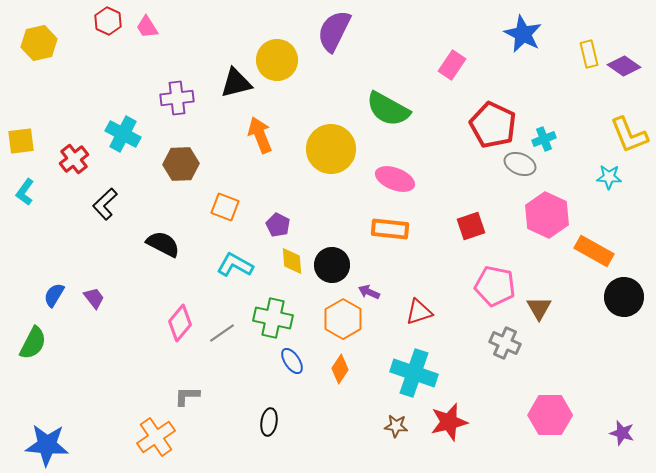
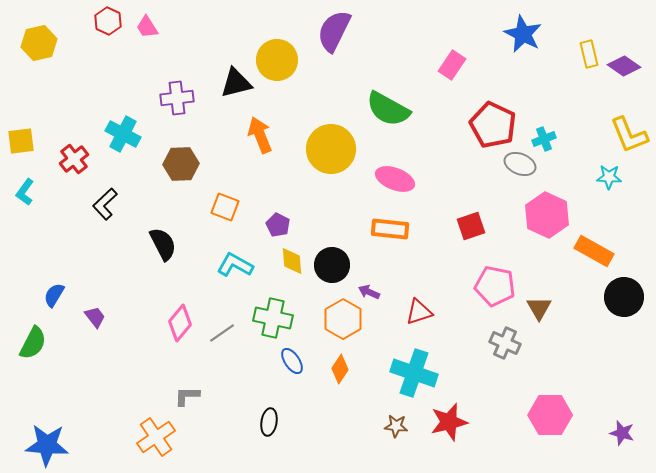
black semicircle at (163, 244): rotated 36 degrees clockwise
purple trapezoid at (94, 298): moved 1 px right, 19 px down
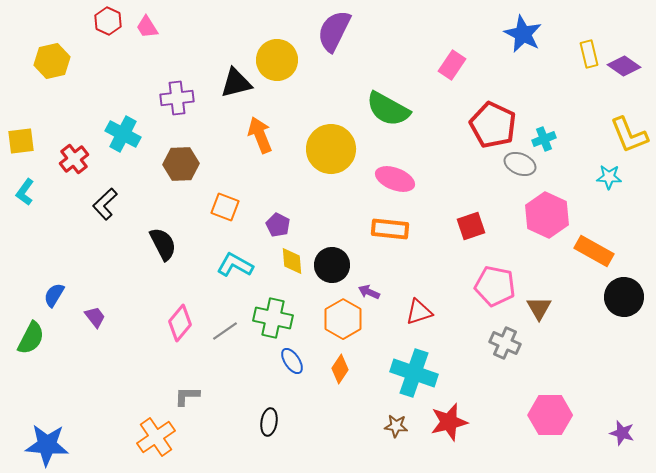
yellow hexagon at (39, 43): moved 13 px right, 18 px down
gray line at (222, 333): moved 3 px right, 2 px up
green semicircle at (33, 343): moved 2 px left, 5 px up
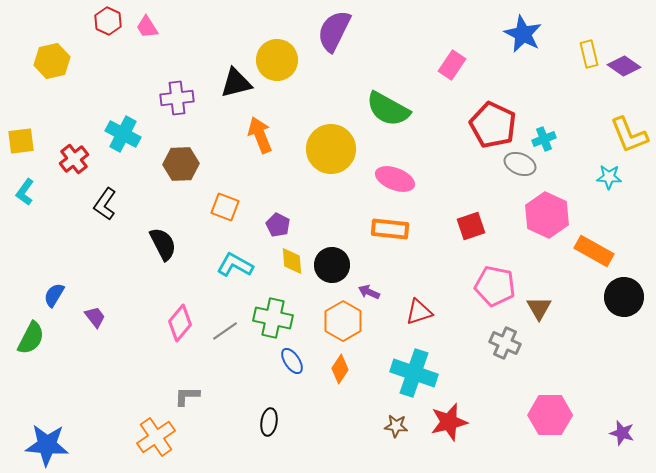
black L-shape at (105, 204): rotated 12 degrees counterclockwise
orange hexagon at (343, 319): moved 2 px down
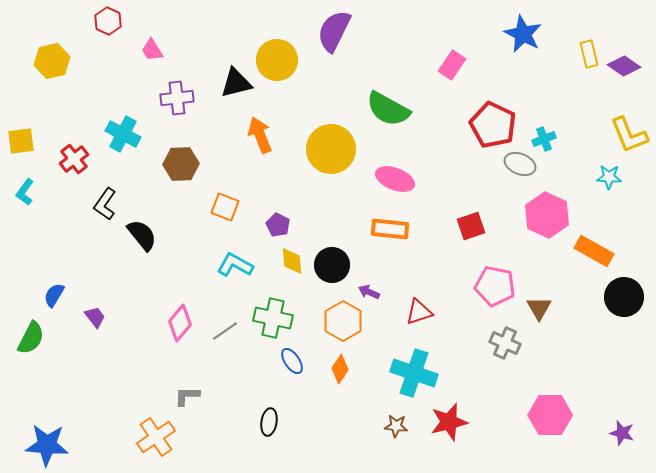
pink trapezoid at (147, 27): moved 5 px right, 23 px down
black semicircle at (163, 244): moved 21 px left, 9 px up; rotated 12 degrees counterclockwise
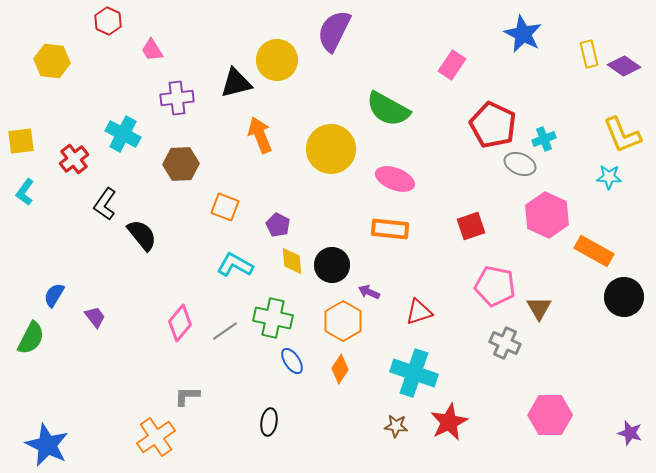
yellow hexagon at (52, 61): rotated 20 degrees clockwise
yellow L-shape at (629, 135): moved 7 px left
red star at (449, 422): rotated 12 degrees counterclockwise
purple star at (622, 433): moved 8 px right
blue star at (47, 445): rotated 21 degrees clockwise
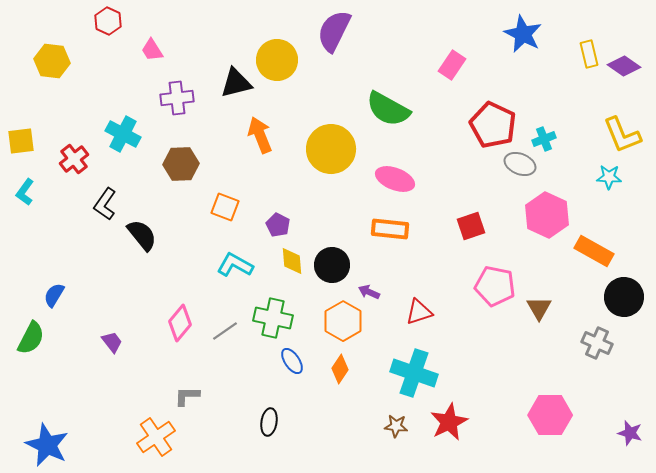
purple trapezoid at (95, 317): moved 17 px right, 25 px down
gray cross at (505, 343): moved 92 px right
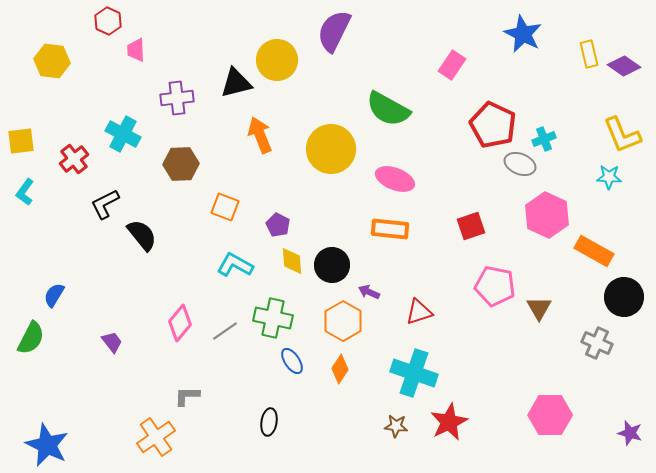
pink trapezoid at (152, 50): moved 16 px left; rotated 30 degrees clockwise
black L-shape at (105, 204): rotated 28 degrees clockwise
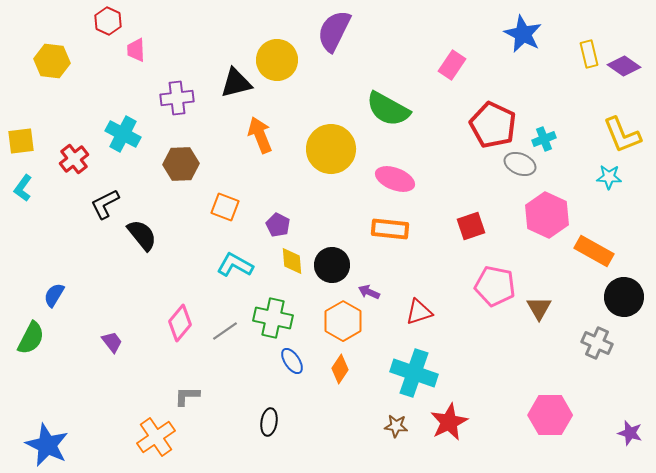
cyan L-shape at (25, 192): moved 2 px left, 4 px up
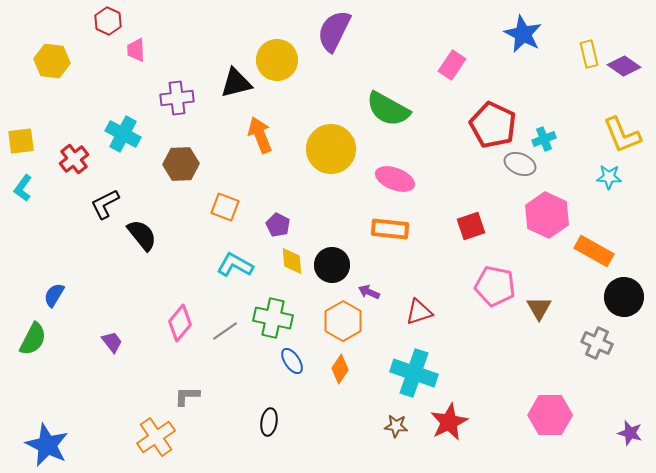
green semicircle at (31, 338): moved 2 px right, 1 px down
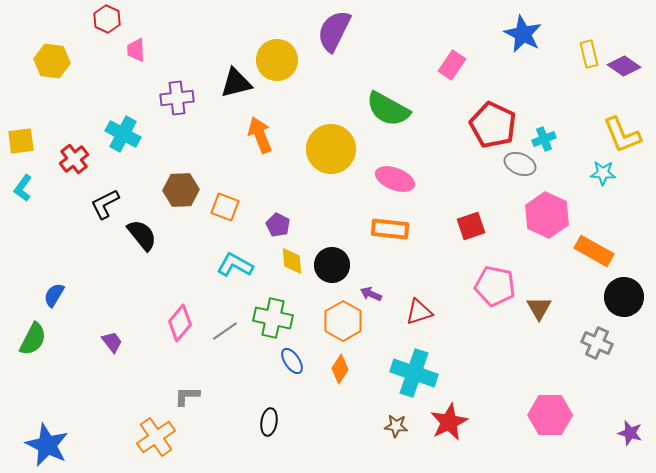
red hexagon at (108, 21): moved 1 px left, 2 px up
brown hexagon at (181, 164): moved 26 px down
cyan star at (609, 177): moved 6 px left, 4 px up
purple arrow at (369, 292): moved 2 px right, 2 px down
